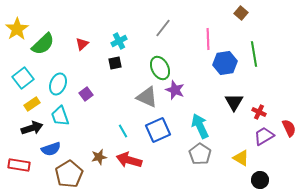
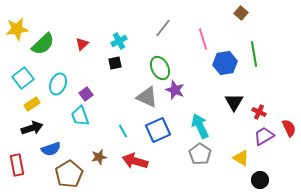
yellow star: rotated 25 degrees clockwise
pink line: moved 5 px left; rotated 15 degrees counterclockwise
cyan trapezoid: moved 20 px right
red arrow: moved 6 px right, 1 px down
red rectangle: moved 2 px left; rotated 70 degrees clockwise
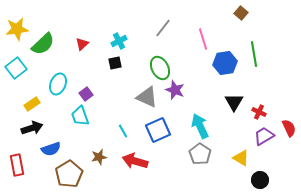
cyan square: moved 7 px left, 10 px up
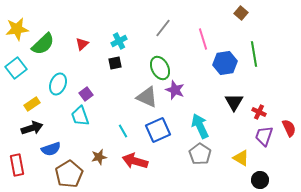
purple trapezoid: rotated 40 degrees counterclockwise
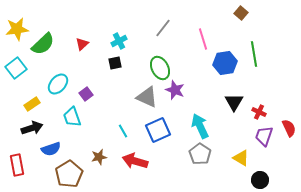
cyan ellipse: rotated 20 degrees clockwise
cyan trapezoid: moved 8 px left, 1 px down
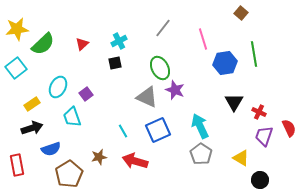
cyan ellipse: moved 3 px down; rotated 15 degrees counterclockwise
gray pentagon: moved 1 px right
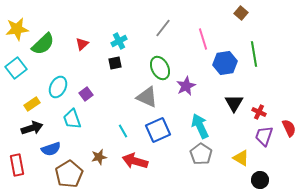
purple star: moved 11 px right, 4 px up; rotated 24 degrees clockwise
black triangle: moved 1 px down
cyan trapezoid: moved 2 px down
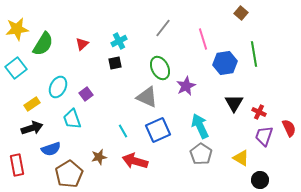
green semicircle: rotated 15 degrees counterclockwise
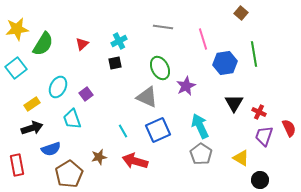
gray line: moved 1 px up; rotated 60 degrees clockwise
